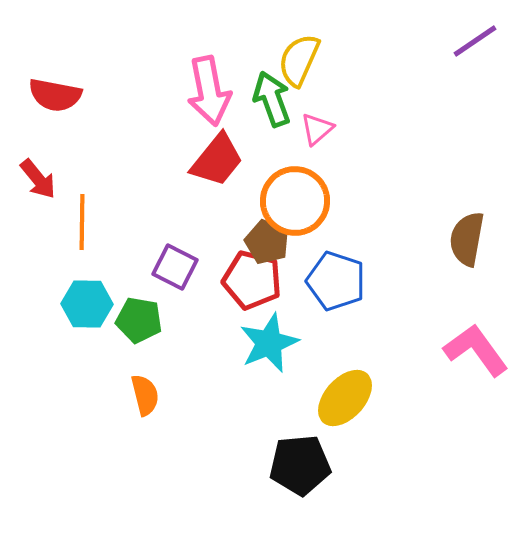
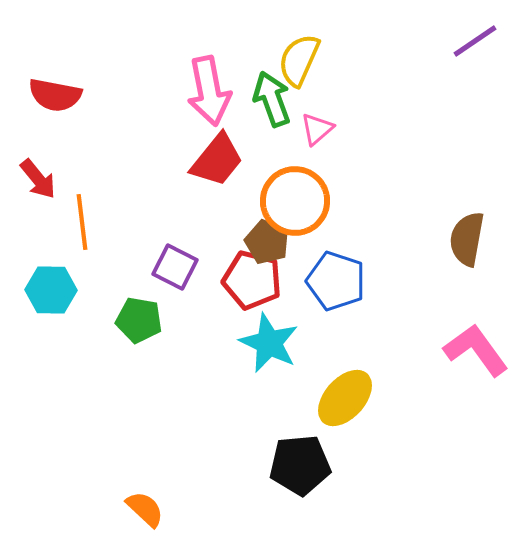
orange line: rotated 8 degrees counterclockwise
cyan hexagon: moved 36 px left, 14 px up
cyan star: rotated 24 degrees counterclockwise
orange semicircle: moved 114 px down; rotated 33 degrees counterclockwise
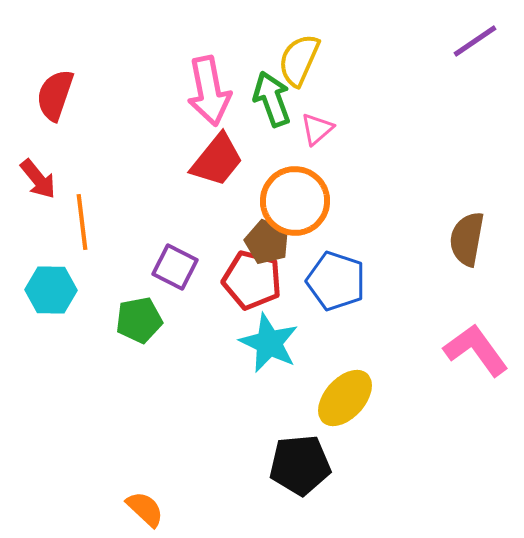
red semicircle: rotated 98 degrees clockwise
green pentagon: rotated 21 degrees counterclockwise
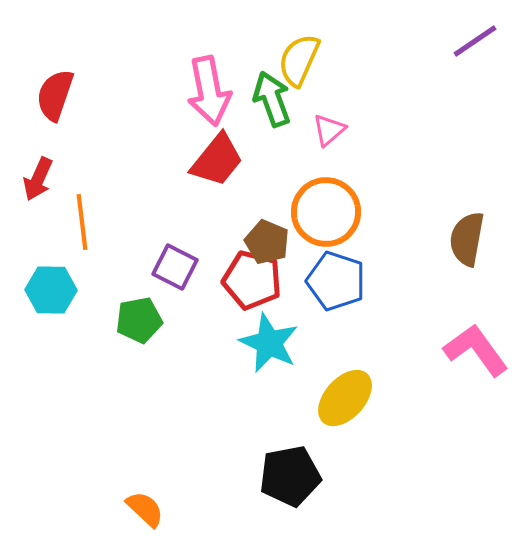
pink triangle: moved 12 px right, 1 px down
red arrow: rotated 63 degrees clockwise
orange circle: moved 31 px right, 11 px down
black pentagon: moved 10 px left, 11 px down; rotated 6 degrees counterclockwise
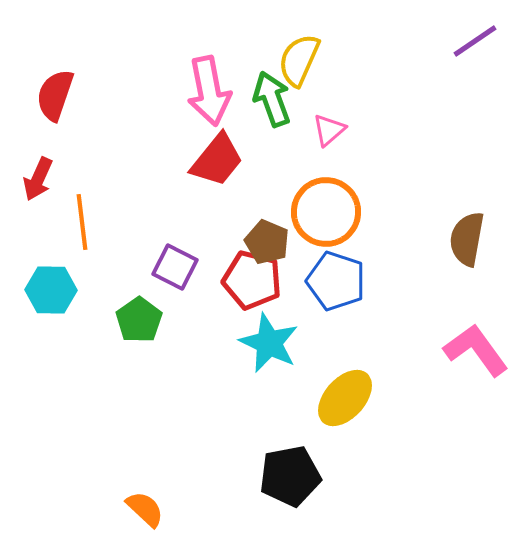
green pentagon: rotated 24 degrees counterclockwise
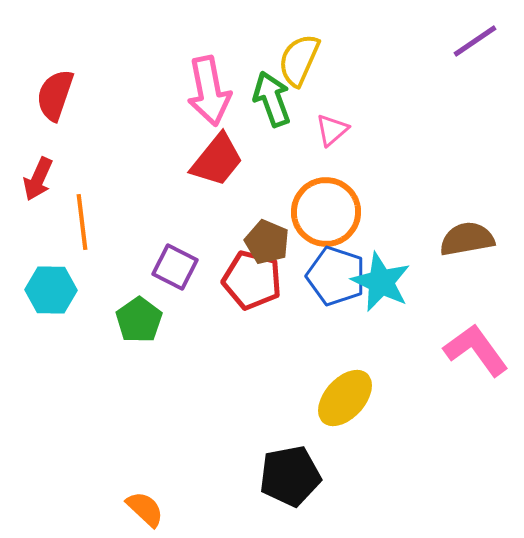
pink triangle: moved 3 px right
brown semicircle: rotated 70 degrees clockwise
blue pentagon: moved 5 px up
cyan star: moved 112 px right, 61 px up
